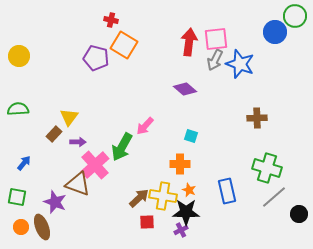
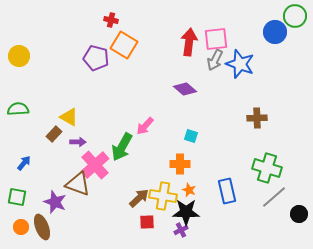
yellow triangle: rotated 36 degrees counterclockwise
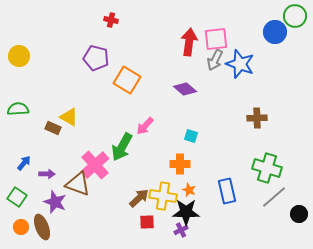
orange square: moved 3 px right, 35 px down
brown rectangle: moved 1 px left, 6 px up; rotated 70 degrees clockwise
purple arrow: moved 31 px left, 32 px down
green square: rotated 24 degrees clockwise
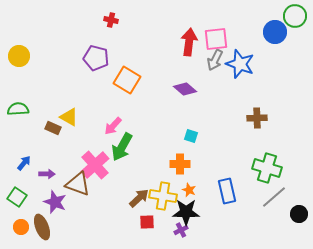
pink arrow: moved 32 px left
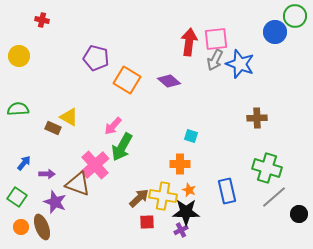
red cross: moved 69 px left
purple diamond: moved 16 px left, 8 px up
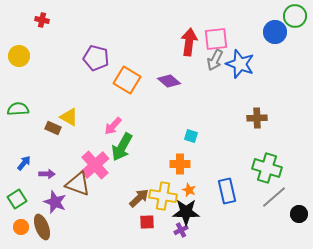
green square: moved 2 px down; rotated 24 degrees clockwise
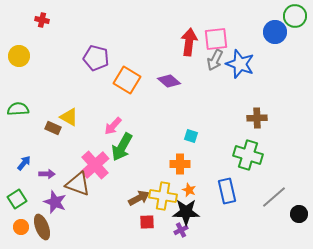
green cross: moved 19 px left, 13 px up
brown arrow: rotated 15 degrees clockwise
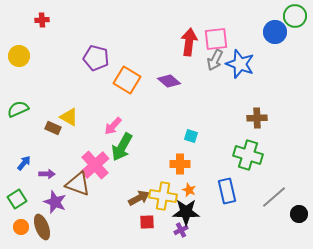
red cross: rotated 16 degrees counterclockwise
green semicircle: rotated 20 degrees counterclockwise
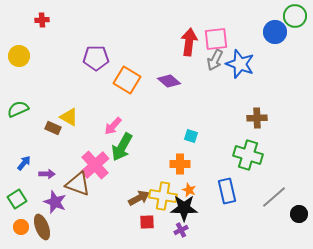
purple pentagon: rotated 15 degrees counterclockwise
black star: moved 2 px left, 4 px up
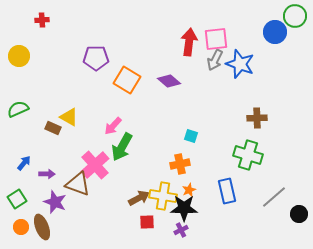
orange cross: rotated 12 degrees counterclockwise
orange star: rotated 24 degrees clockwise
